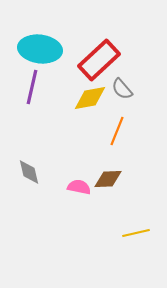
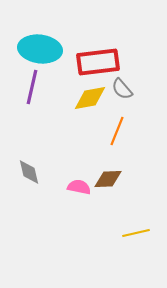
red rectangle: moved 1 px left, 2 px down; rotated 36 degrees clockwise
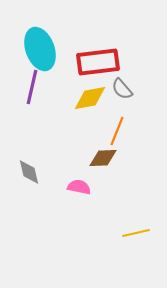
cyan ellipse: rotated 63 degrees clockwise
brown diamond: moved 5 px left, 21 px up
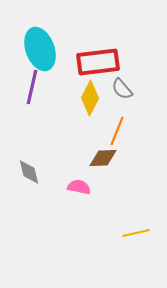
yellow diamond: rotated 52 degrees counterclockwise
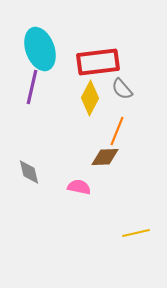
brown diamond: moved 2 px right, 1 px up
